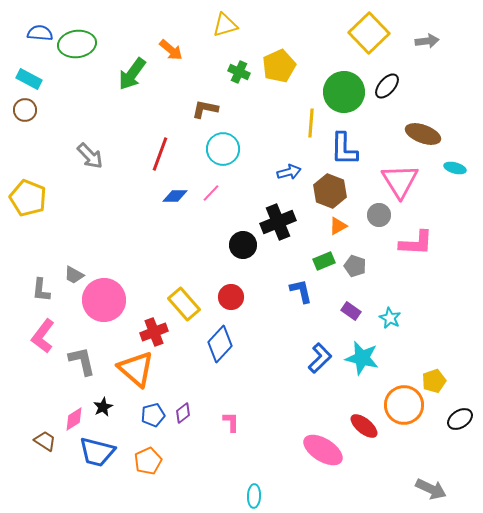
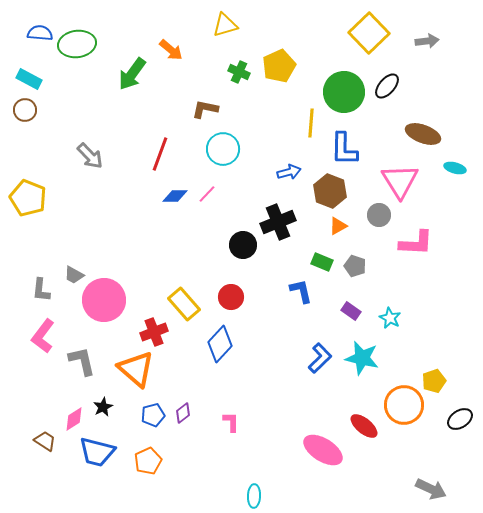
pink line at (211, 193): moved 4 px left, 1 px down
green rectangle at (324, 261): moved 2 px left, 1 px down; rotated 45 degrees clockwise
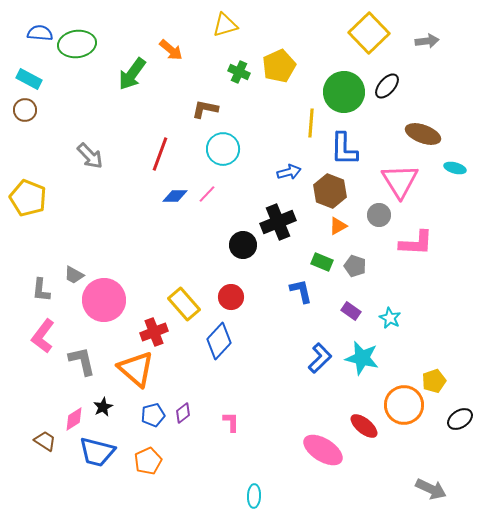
blue diamond at (220, 344): moved 1 px left, 3 px up
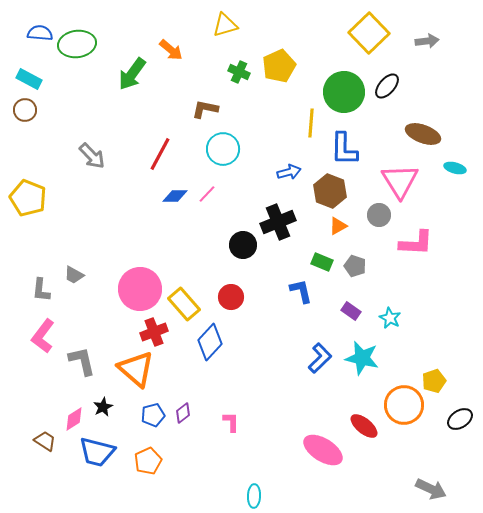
red line at (160, 154): rotated 8 degrees clockwise
gray arrow at (90, 156): moved 2 px right
pink circle at (104, 300): moved 36 px right, 11 px up
blue diamond at (219, 341): moved 9 px left, 1 px down
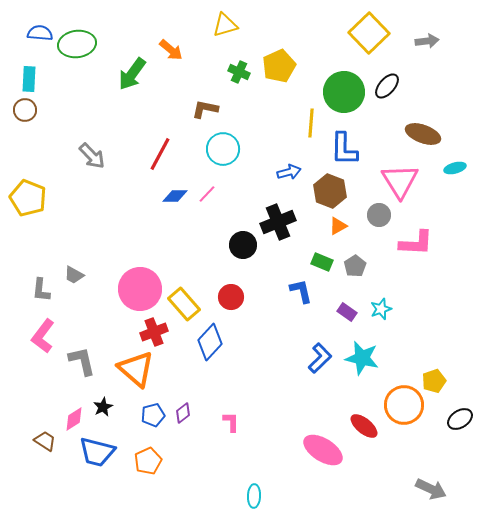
cyan rectangle at (29, 79): rotated 65 degrees clockwise
cyan ellipse at (455, 168): rotated 30 degrees counterclockwise
gray pentagon at (355, 266): rotated 20 degrees clockwise
purple rectangle at (351, 311): moved 4 px left, 1 px down
cyan star at (390, 318): moved 9 px left, 9 px up; rotated 25 degrees clockwise
